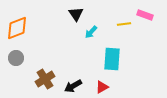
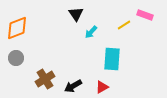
yellow line: moved 1 px down; rotated 24 degrees counterclockwise
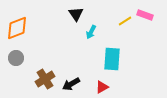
yellow line: moved 1 px right, 4 px up
cyan arrow: rotated 16 degrees counterclockwise
black arrow: moved 2 px left, 2 px up
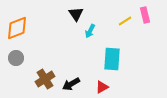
pink rectangle: rotated 56 degrees clockwise
cyan arrow: moved 1 px left, 1 px up
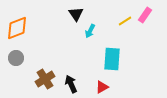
pink rectangle: rotated 49 degrees clockwise
black arrow: rotated 96 degrees clockwise
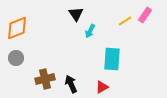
brown cross: rotated 18 degrees clockwise
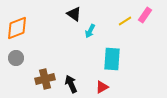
black triangle: moved 2 px left; rotated 21 degrees counterclockwise
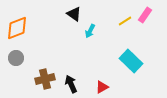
cyan rectangle: moved 19 px right, 2 px down; rotated 50 degrees counterclockwise
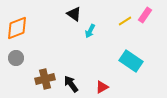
cyan rectangle: rotated 10 degrees counterclockwise
black arrow: rotated 12 degrees counterclockwise
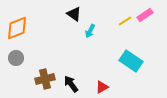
pink rectangle: rotated 21 degrees clockwise
